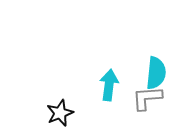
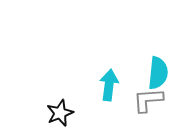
cyan semicircle: moved 2 px right
gray L-shape: moved 1 px right, 2 px down
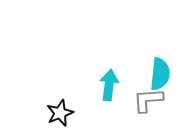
cyan semicircle: moved 2 px right, 1 px down
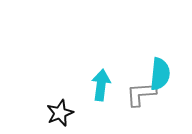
cyan arrow: moved 8 px left
gray L-shape: moved 7 px left, 6 px up
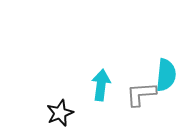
cyan semicircle: moved 6 px right, 1 px down
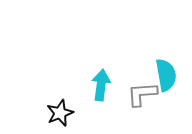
cyan semicircle: rotated 16 degrees counterclockwise
gray L-shape: moved 1 px right
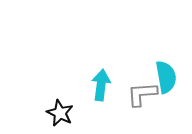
cyan semicircle: moved 2 px down
black star: rotated 24 degrees counterclockwise
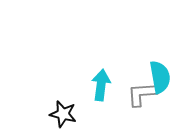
cyan semicircle: moved 6 px left
black star: moved 3 px right, 1 px down; rotated 12 degrees counterclockwise
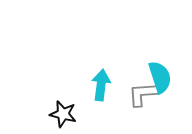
cyan semicircle: rotated 8 degrees counterclockwise
gray L-shape: moved 1 px right
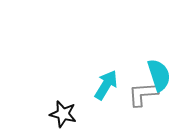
cyan semicircle: moved 1 px left, 2 px up
cyan arrow: moved 5 px right; rotated 24 degrees clockwise
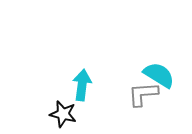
cyan semicircle: rotated 40 degrees counterclockwise
cyan arrow: moved 24 px left; rotated 24 degrees counterclockwise
